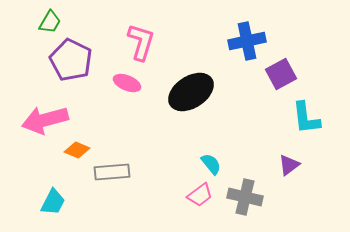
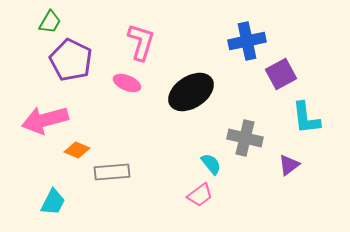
gray cross: moved 59 px up
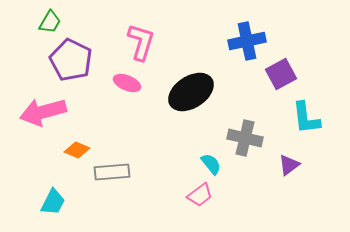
pink arrow: moved 2 px left, 8 px up
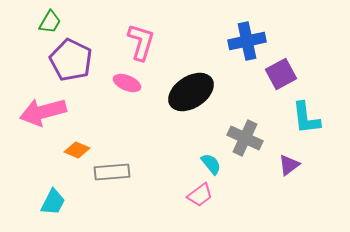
gray cross: rotated 12 degrees clockwise
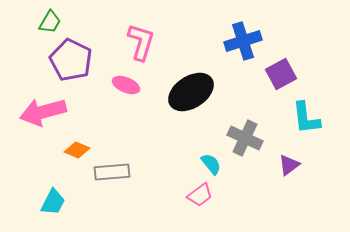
blue cross: moved 4 px left; rotated 6 degrees counterclockwise
pink ellipse: moved 1 px left, 2 px down
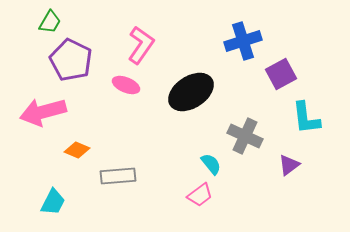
pink L-shape: moved 3 px down; rotated 18 degrees clockwise
gray cross: moved 2 px up
gray rectangle: moved 6 px right, 4 px down
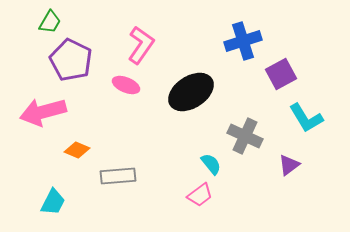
cyan L-shape: rotated 24 degrees counterclockwise
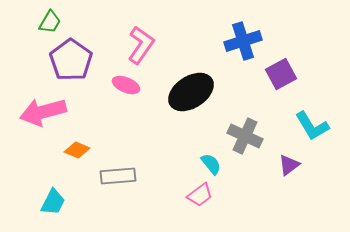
purple pentagon: rotated 9 degrees clockwise
cyan L-shape: moved 6 px right, 8 px down
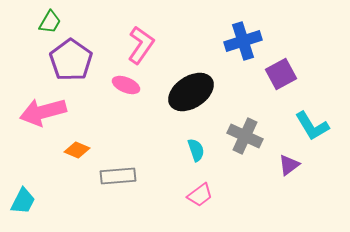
cyan semicircle: moved 15 px left, 14 px up; rotated 20 degrees clockwise
cyan trapezoid: moved 30 px left, 1 px up
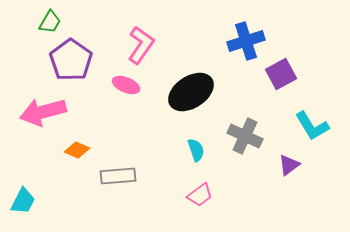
blue cross: moved 3 px right
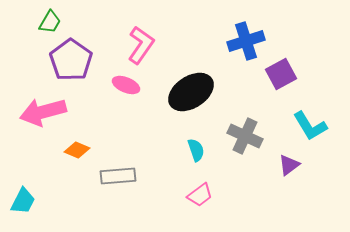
cyan L-shape: moved 2 px left
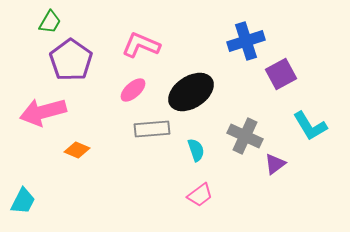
pink L-shape: rotated 102 degrees counterclockwise
pink ellipse: moved 7 px right, 5 px down; rotated 64 degrees counterclockwise
purple triangle: moved 14 px left, 1 px up
gray rectangle: moved 34 px right, 47 px up
